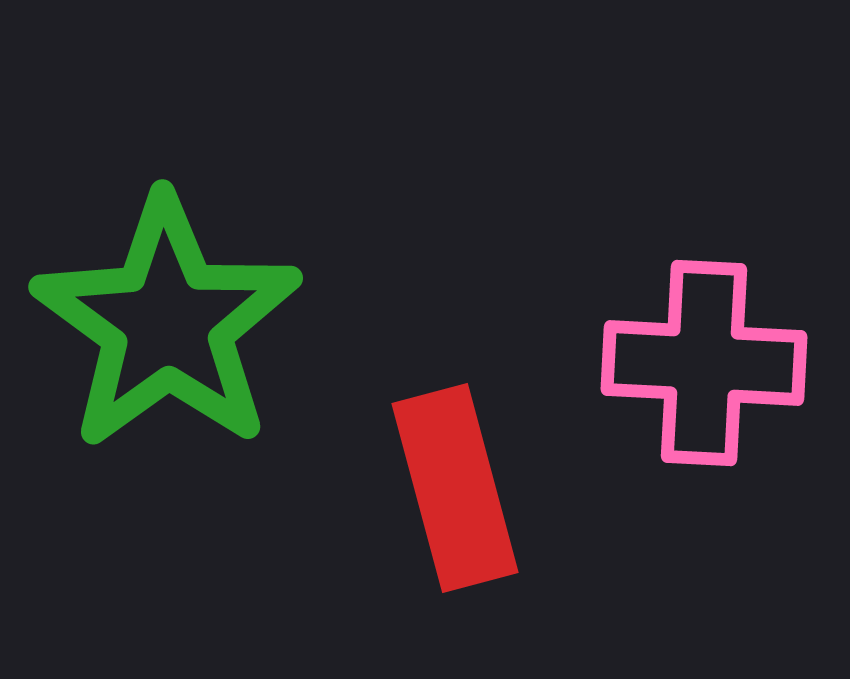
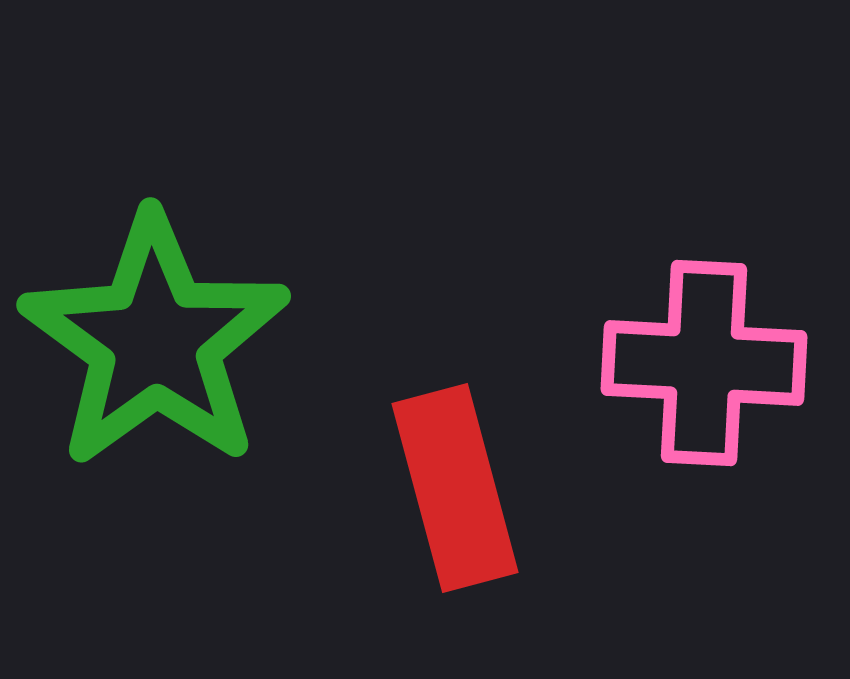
green star: moved 12 px left, 18 px down
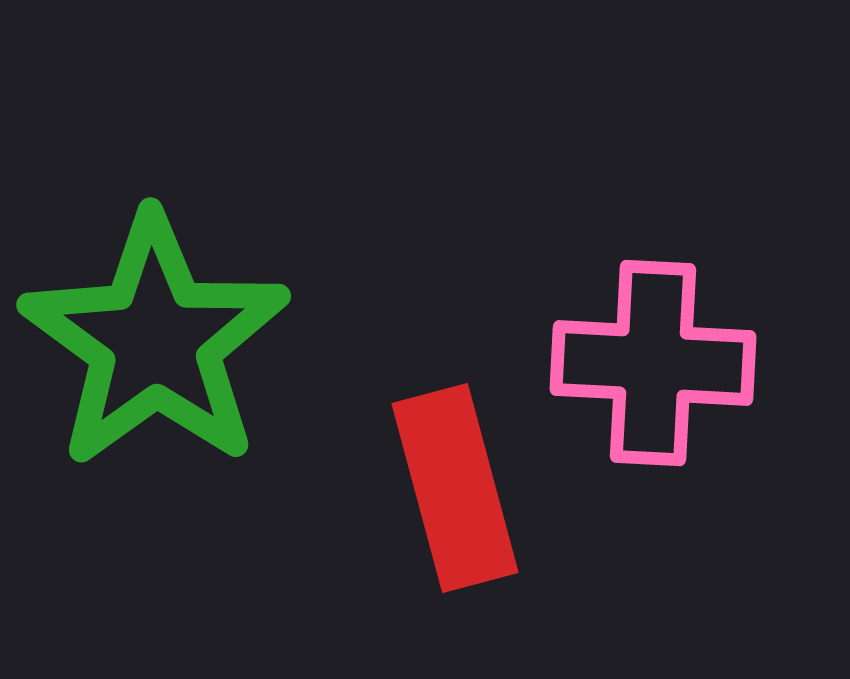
pink cross: moved 51 px left
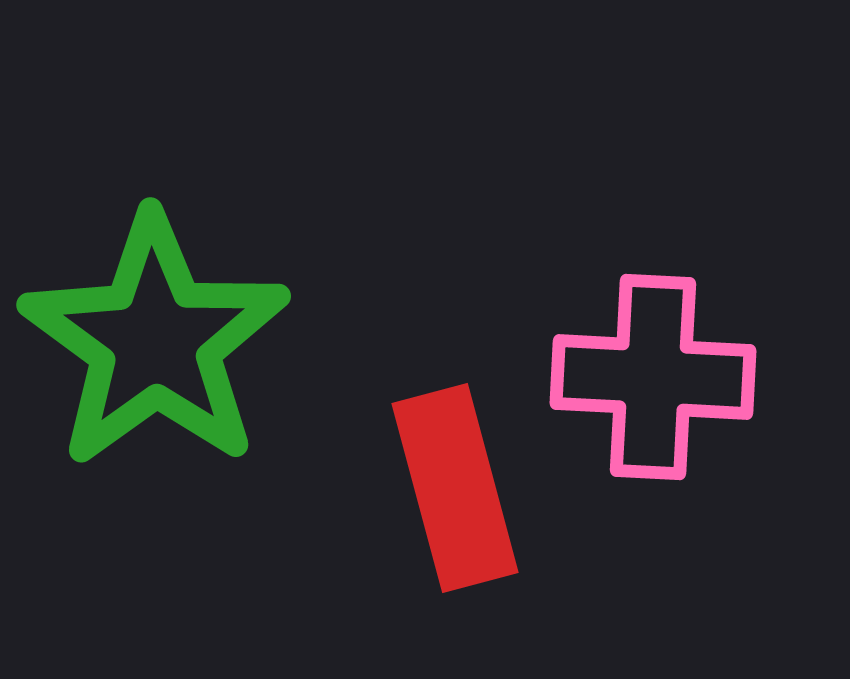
pink cross: moved 14 px down
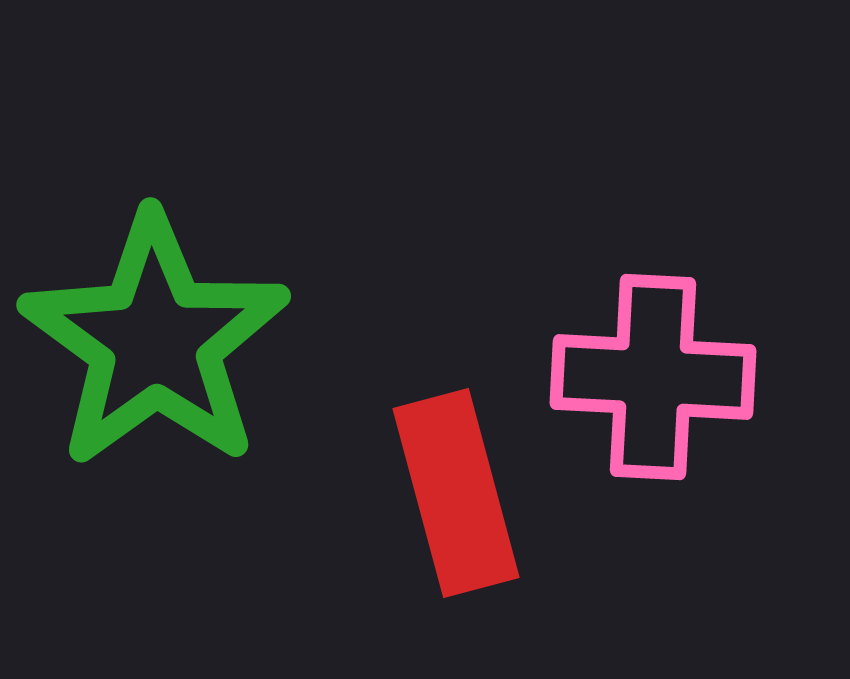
red rectangle: moved 1 px right, 5 px down
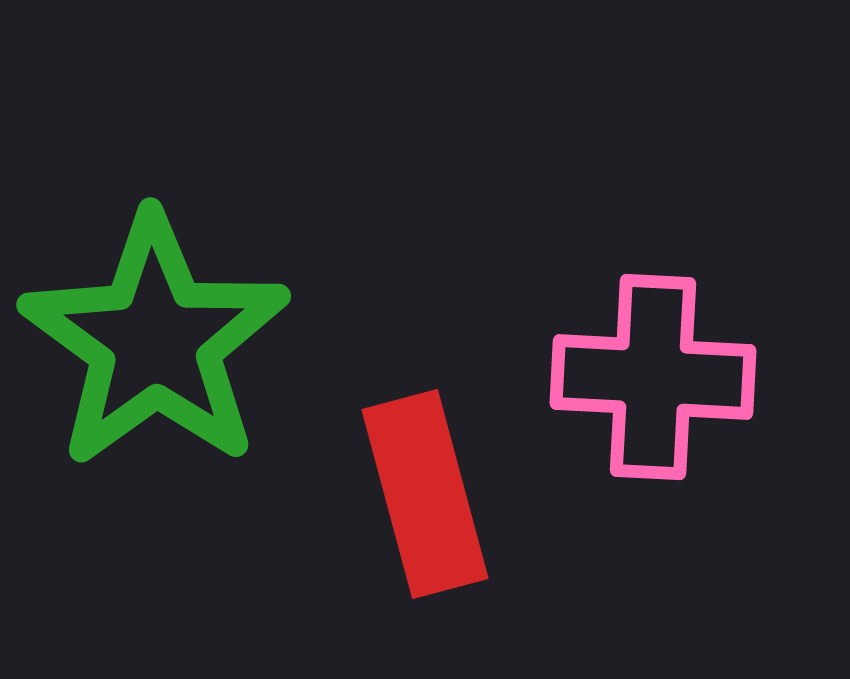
red rectangle: moved 31 px left, 1 px down
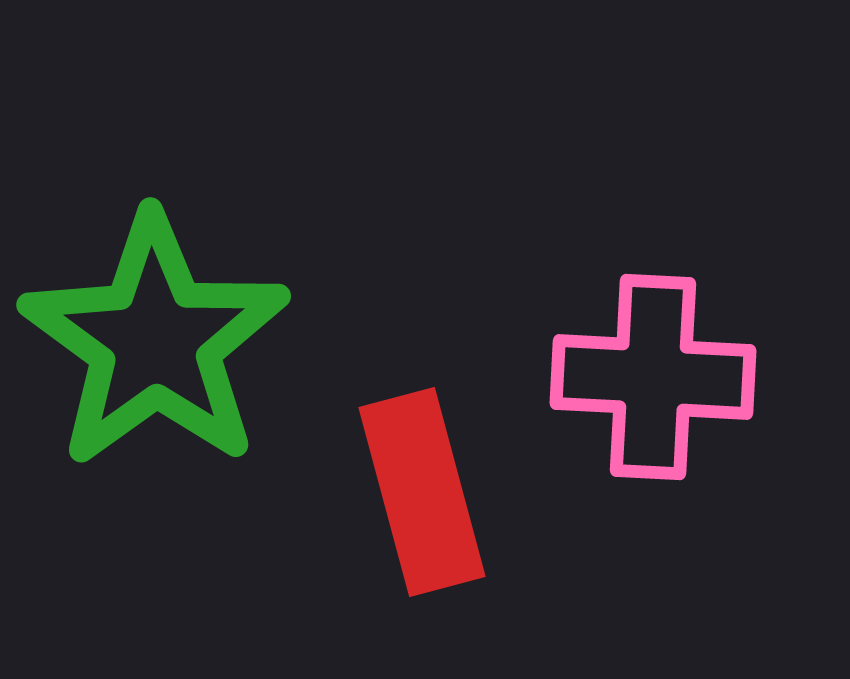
red rectangle: moved 3 px left, 2 px up
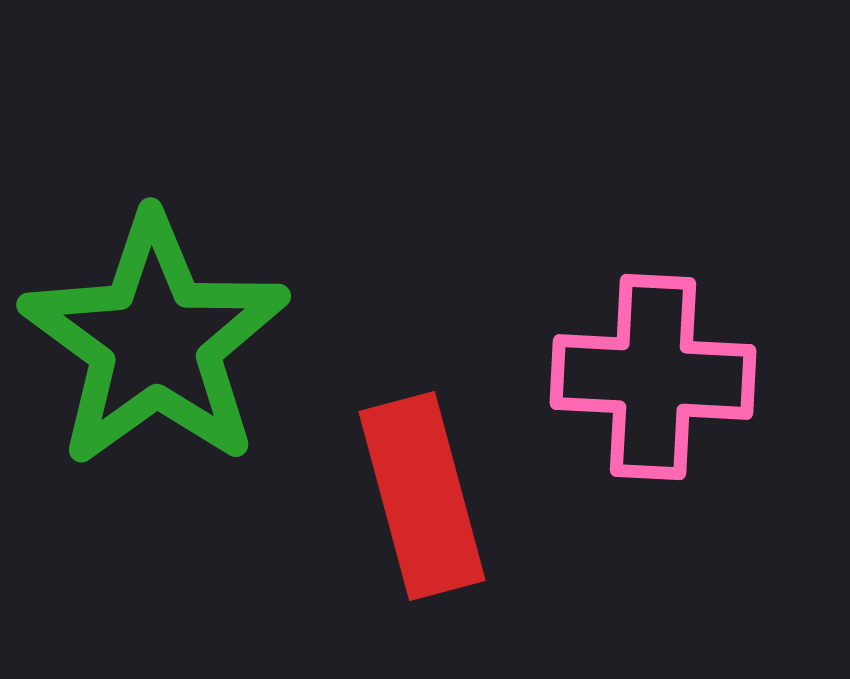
red rectangle: moved 4 px down
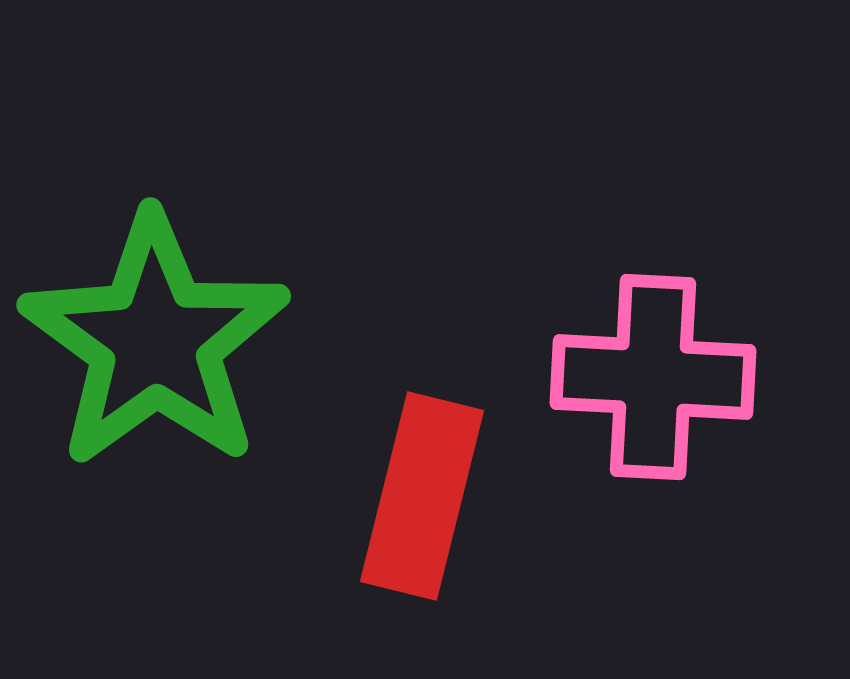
red rectangle: rotated 29 degrees clockwise
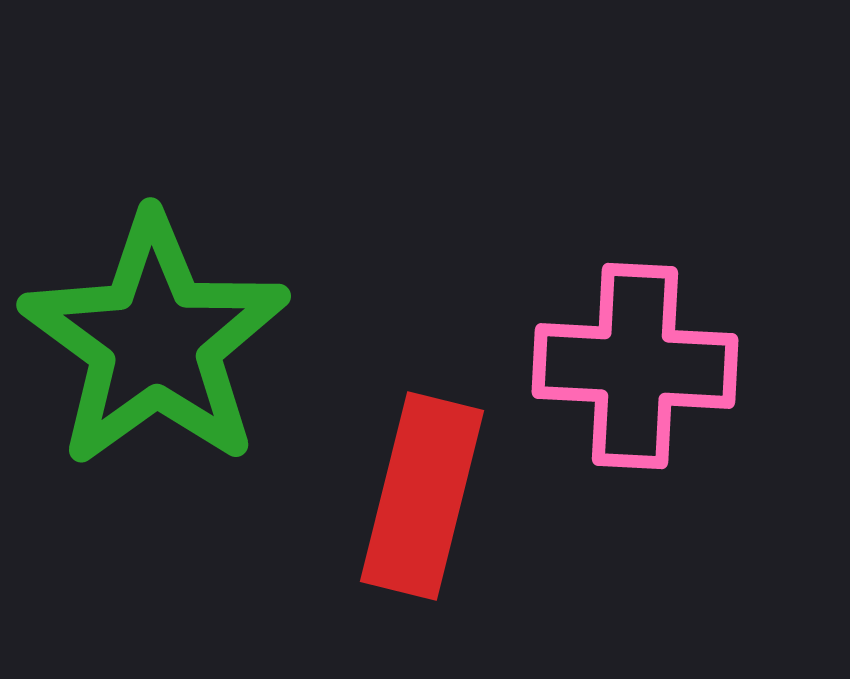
pink cross: moved 18 px left, 11 px up
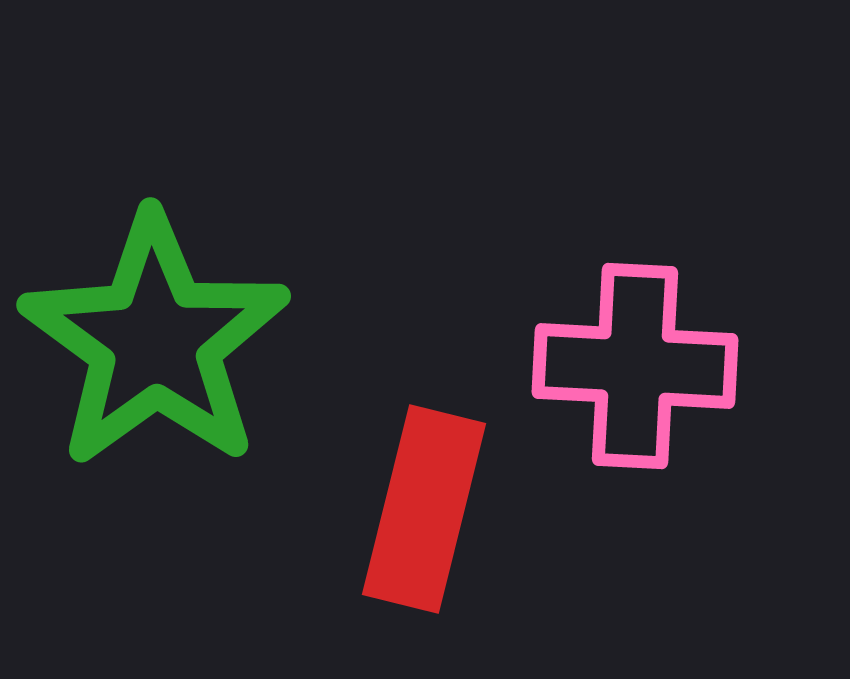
red rectangle: moved 2 px right, 13 px down
